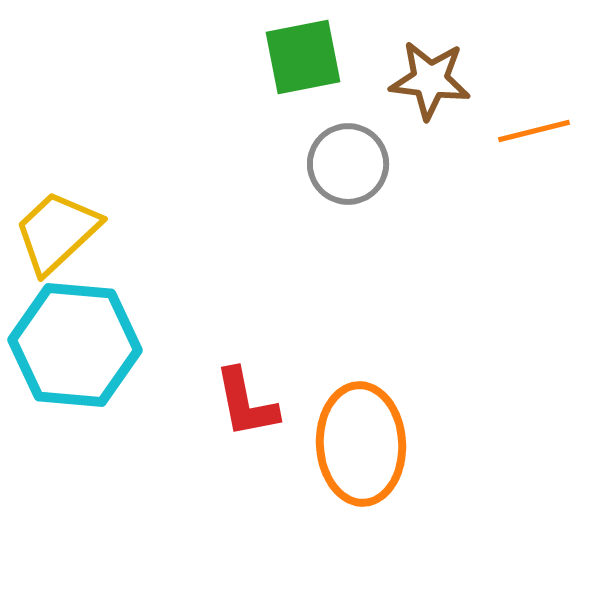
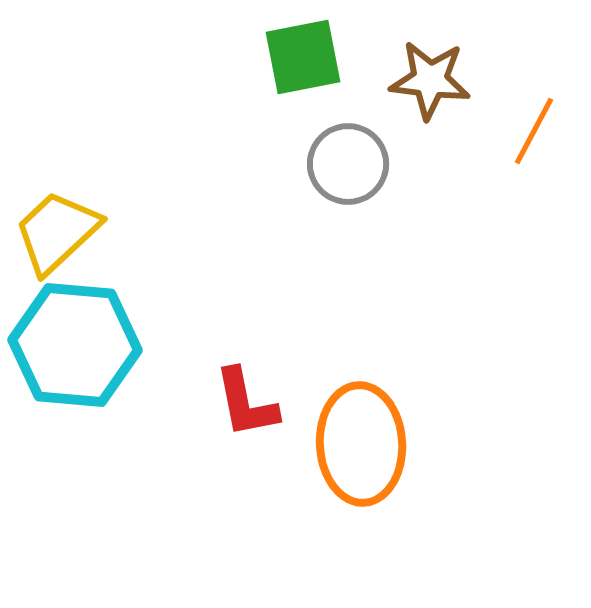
orange line: rotated 48 degrees counterclockwise
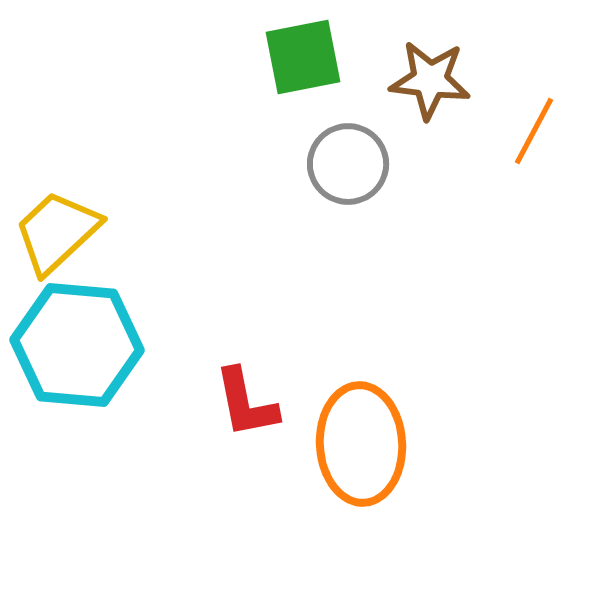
cyan hexagon: moved 2 px right
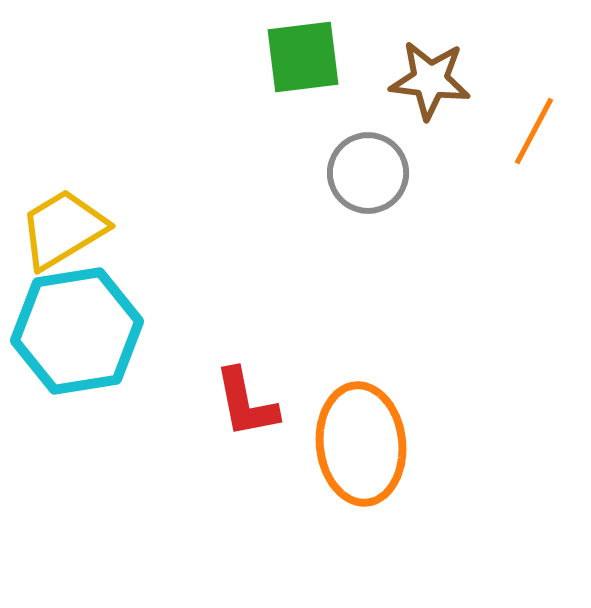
green square: rotated 4 degrees clockwise
gray circle: moved 20 px right, 9 px down
yellow trapezoid: moved 6 px right, 3 px up; rotated 12 degrees clockwise
cyan hexagon: moved 14 px up; rotated 14 degrees counterclockwise
orange ellipse: rotated 3 degrees counterclockwise
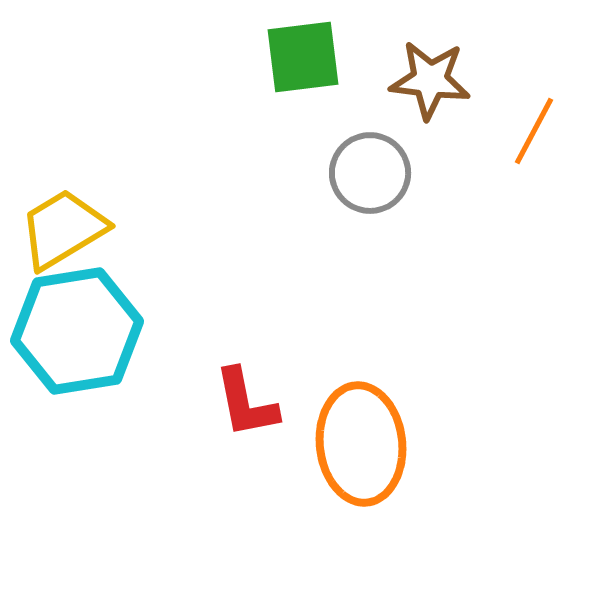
gray circle: moved 2 px right
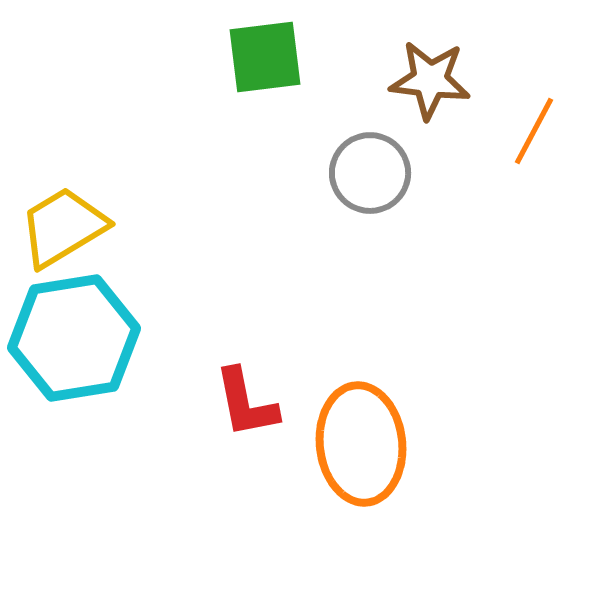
green square: moved 38 px left
yellow trapezoid: moved 2 px up
cyan hexagon: moved 3 px left, 7 px down
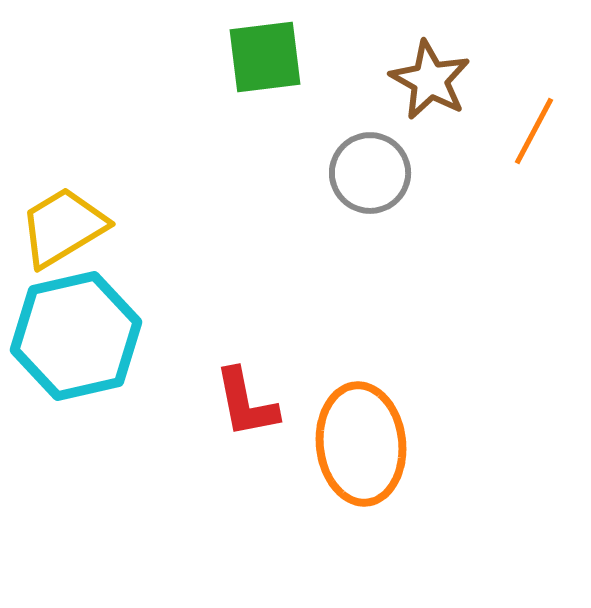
brown star: rotated 22 degrees clockwise
cyan hexagon: moved 2 px right, 2 px up; rotated 4 degrees counterclockwise
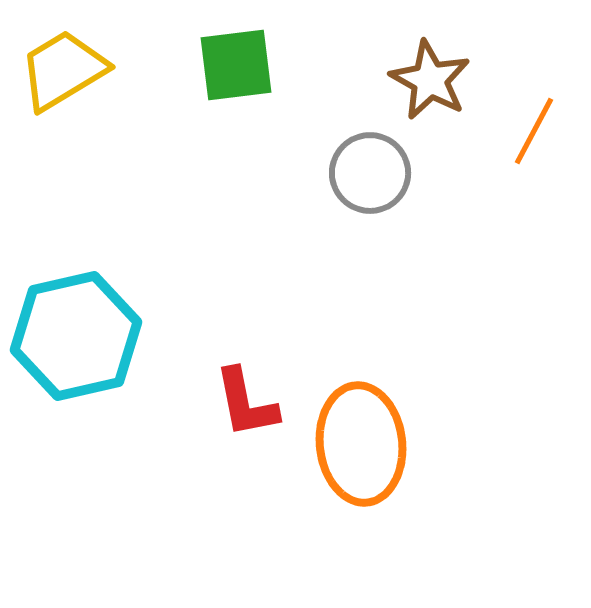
green square: moved 29 px left, 8 px down
yellow trapezoid: moved 157 px up
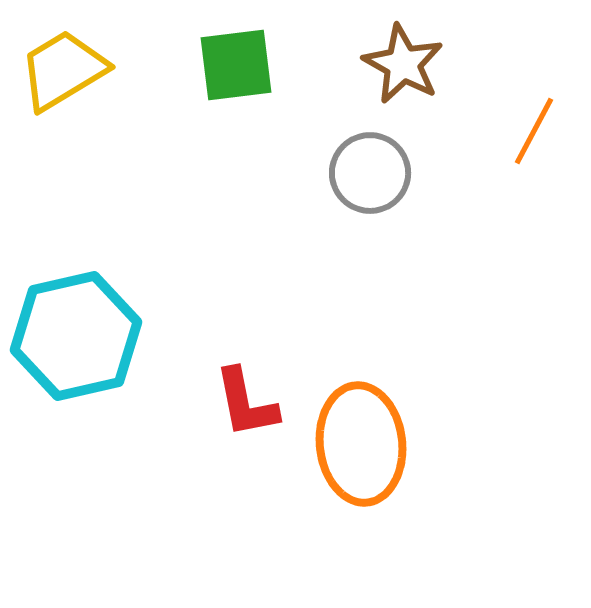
brown star: moved 27 px left, 16 px up
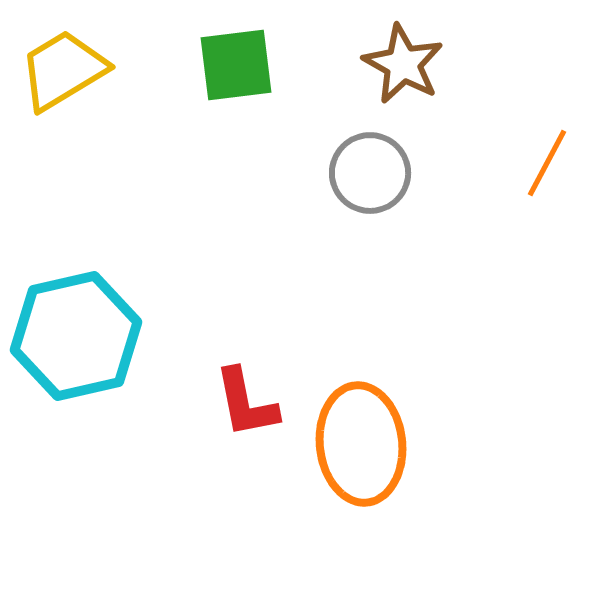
orange line: moved 13 px right, 32 px down
